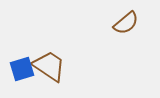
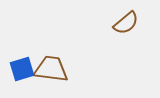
brown trapezoid: moved 2 px right, 3 px down; rotated 27 degrees counterclockwise
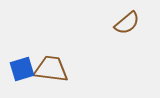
brown semicircle: moved 1 px right
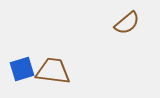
brown trapezoid: moved 2 px right, 2 px down
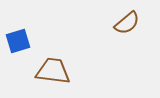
blue square: moved 4 px left, 28 px up
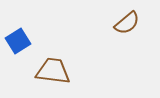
blue square: rotated 15 degrees counterclockwise
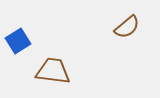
brown semicircle: moved 4 px down
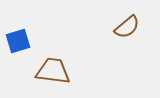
blue square: rotated 15 degrees clockwise
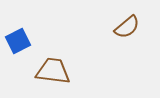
blue square: rotated 10 degrees counterclockwise
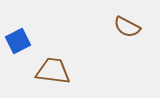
brown semicircle: rotated 68 degrees clockwise
